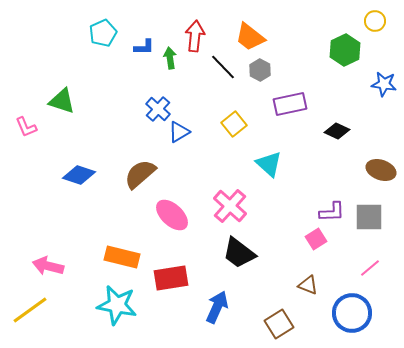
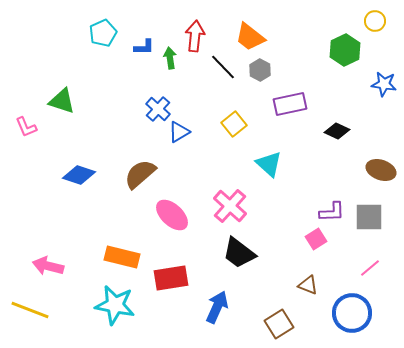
cyan star: moved 2 px left
yellow line: rotated 57 degrees clockwise
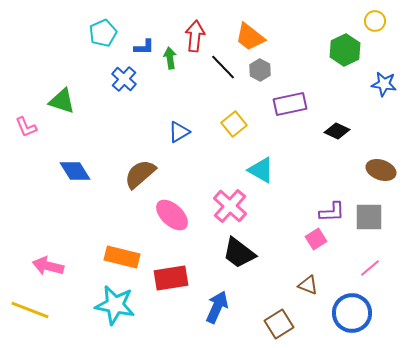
blue cross: moved 34 px left, 30 px up
cyan triangle: moved 8 px left, 6 px down; rotated 12 degrees counterclockwise
blue diamond: moved 4 px left, 4 px up; rotated 40 degrees clockwise
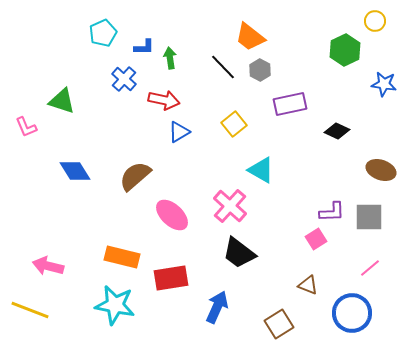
red arrow: moved 31 px left, 64 px down; rotated 96 degrees clockwise
brown semicircle: moved 5 px left, 2 px down
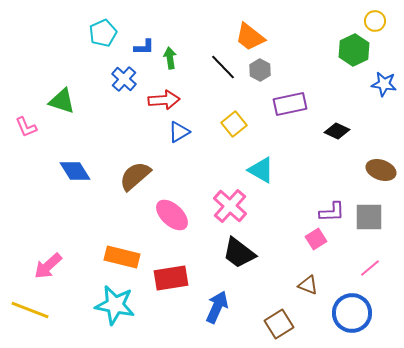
green hexagon: moved 9 px right
red arrow: rotated 16 degrees counterclockwise
pink arrow: rotated 56 degrees counterclockwise
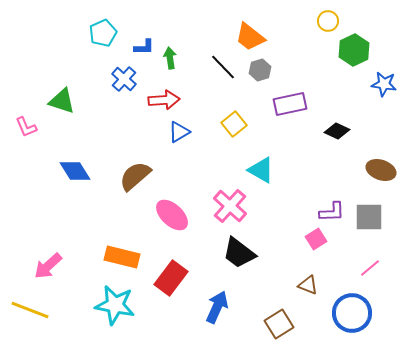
yellow circle: moved 47 px left
gray hexagon: rotated 15 degrees clockwise
red rectangle: rotated 44 degrees counterclockwise
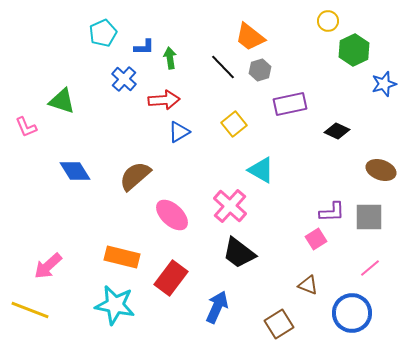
blue star: rotated 25 degrees counterclockwise
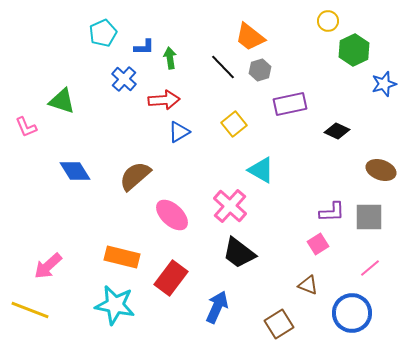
pink square: moved 2 px right, 5 px down
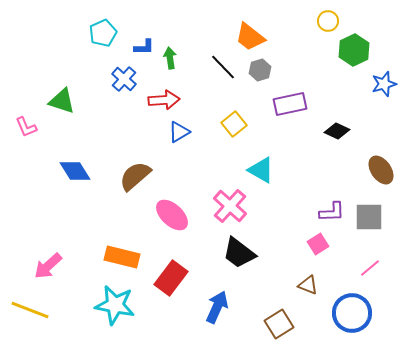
brown ellipse: rotated 36 degrees clockwise
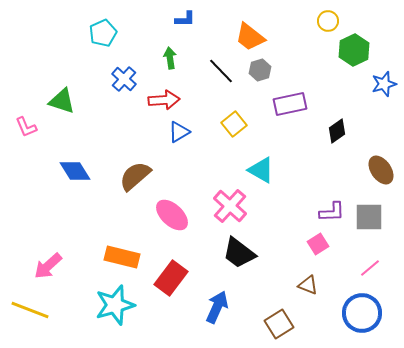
blue L-shape: moved 41 px right, 28 px up
black line: moved 2 px left, 4 px down
black diamond: rotated 60 degrees counterclockwise
cyan star: rotated 27 degrees counterclockwise
blue circle: moved 10 px right
